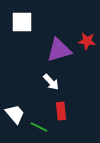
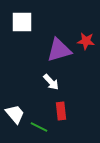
red star: moved 1 px left
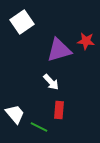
white square: rotated 35 degrees counterclockwise
red rectangle: moved 2 px left, 1 px up; rotated 12 degrees clockwise
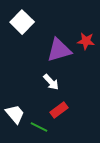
white square: rotated 10 degrees counterclockwise
red rectangle: rotated 48 degrees clockwise
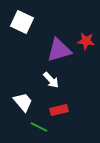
white square: rotated 20 degrees counterclockwise
white arrow: moved 2 px up
red rectangle: rotated 24 degrees clockwise
white trapezoid: moved 8 px right, 12 px up
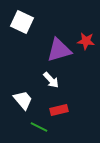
white trapezoid: moved 2 px up
